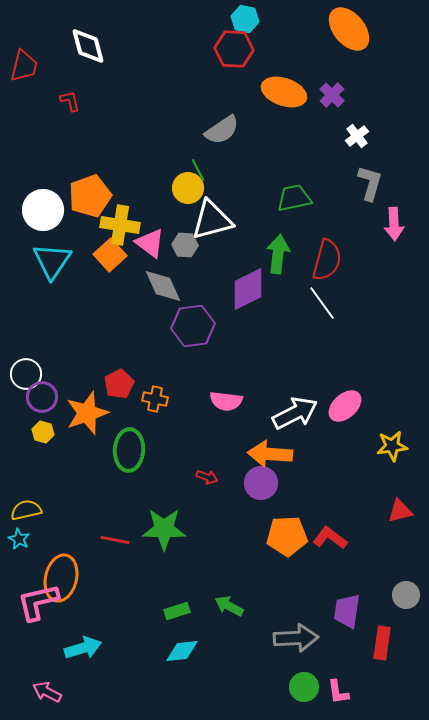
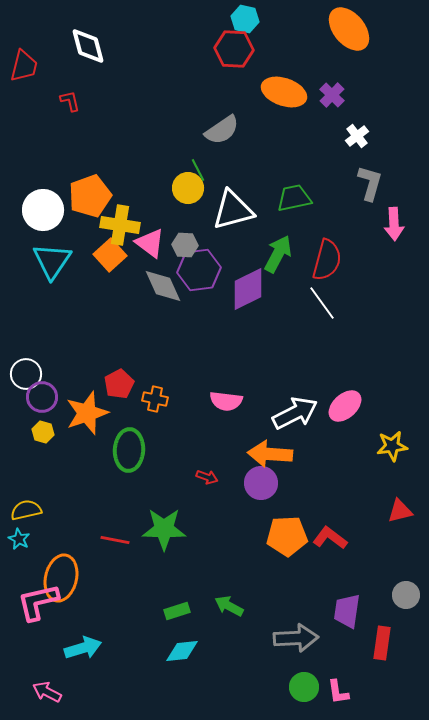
white triangle at (212, 220): moved 21 px right, 10 px up
green arrow at (278, 254): rotated 21 degrees clockwise
purple hexagon at (193, 326): moved 6 px right, 56 px up
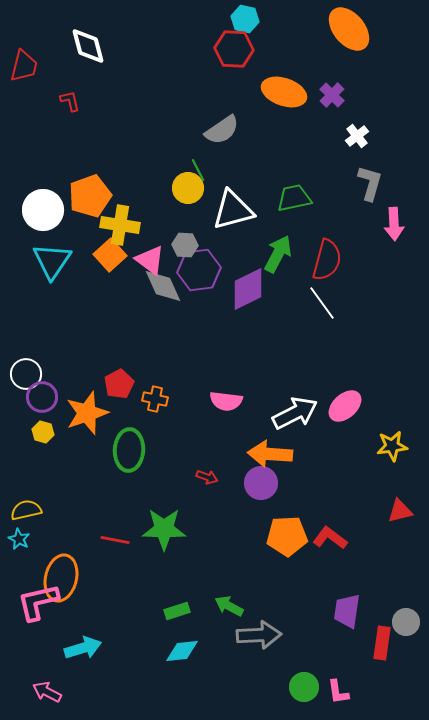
pink triangle at (150, 243): moved 17 px down
gray circle at (406, 595): moved 27 px down
gray arrow at (296, 638): moved 37 px left, 3 px up
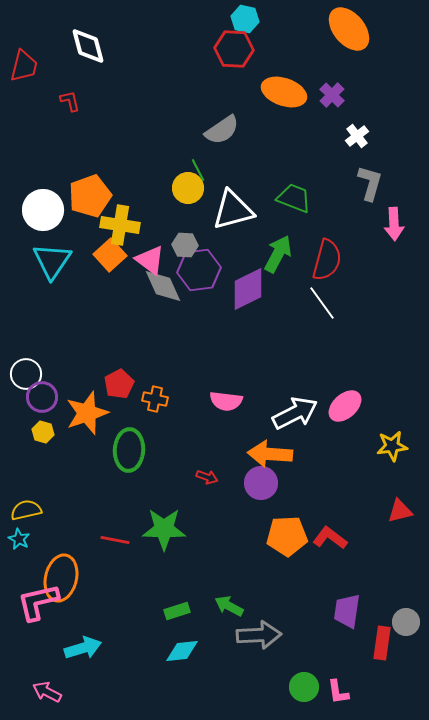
green trapezoid at (294, 198): rotated 33 degrees clockwise
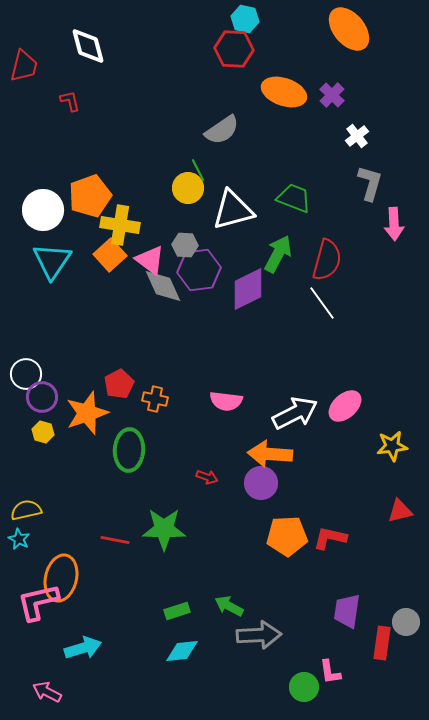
red L-shape at (330, 538): rotated 24 degrees counterclockwise
pink L-shape at (338, 692): moved 8 px left, 20 px up
